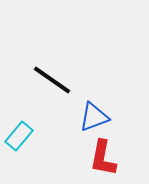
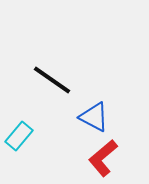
blue triangle: rotated 48 degrees clockwise
red L-shape: rotated 39 degrees clockwise
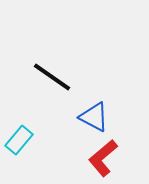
black line: moved 3 px up
cyan rectangle: moved 4 px down
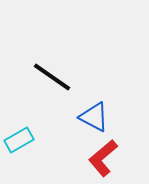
cyan rectangle: rotated 20 degrees clockwise
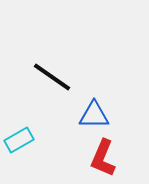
blue triangle: moved 2 px up; rotated 28 degrees counterclockwise
red L-shape: rotated 27 degrees counterclockwise
